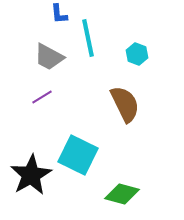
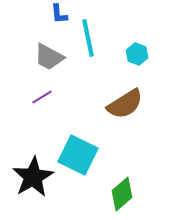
brown semicircle: rotated 84 degrees clockwise
black star: moved 2 px right, 2 px down
green diamond: rotated 56 degrees counterclockwise
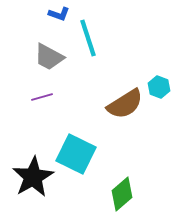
blue L-shape: rotated 65 degrees counterclockwise
cyan line: rotated 6 degrees counterclockwise
cyan hexagon: moved 22 px right, 33 px down
purple line: rotated 15 degrees clockwise
cyan square: moved 2 px left, 1 px up
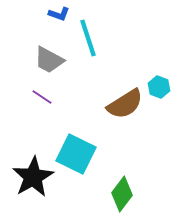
gray trapezoid: moved 3 px down
purple line: rotated 50 degrees clockwise
green diamond: rotated 12 degrees counterclockwise
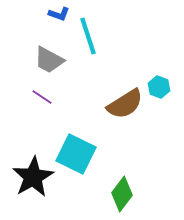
cyan line: moved 2 px up
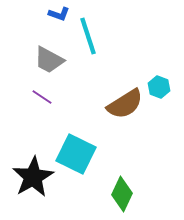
green diamond: rotated 12 degrees counterclockwise
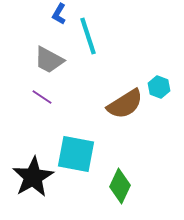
blue L-shape: rotated 100 degrees clockwise
cyan square: rotated 15 degrees counterclockwise
green diamond: moved 2 px left, 8 px up
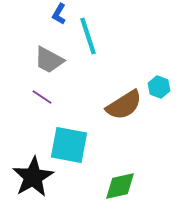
brown semicircle: moved 1 px left, 1 px down
cyan square: moved 7 px left, 9 px up
green diamond: rotated 52 degrees clockwise
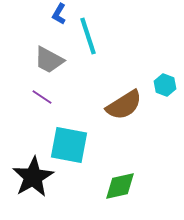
cyan hexagon: moved 6 px right, 2 px up
